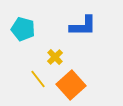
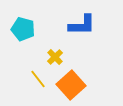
blue L-shape: moved 1 px left, 1 px up
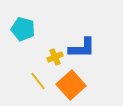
blue L-shape: moved 23 px down
yellow cross: rotated 21 degrees clockwise
yellow line: moved 2 px down
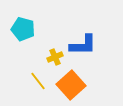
blue L-shape: moved 1 px right, 3 px up
